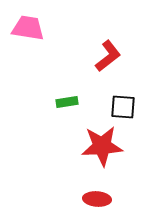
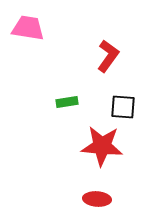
red L-shape: rotated 16 degrees counterclockwise
red star: rotated 9 degrees clockwise
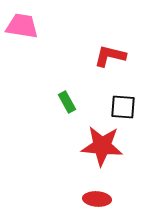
pink trapezoid: moved 6 px left, 2 px up
red L-shape: moved 2 px right; rotated 112 degrees counterclockwise
green rectangle: rotated 70 degrees clockwise
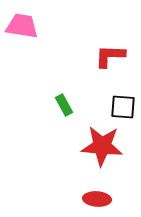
red L-shape: rotated 12 degrees counterclockwise
green rectangle: moved 3 px left, 3 px down
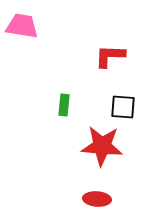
green rectangle: rotated 35 degrees clockwise
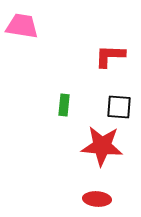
black square: moved 4 px left
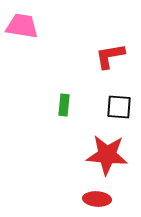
red L-shape: rotated 12 degrees counterclockwise
red star: moved 5 px right, 9 px down
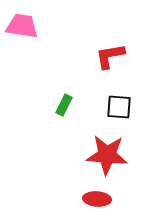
green rectangle: rotated 20 degrees clockwise
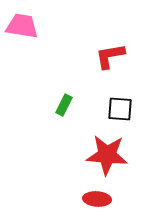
black square: moved 1 px right, 2 px down
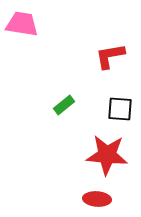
pink trapezoid: moved 2 px up
green rectangle: rotated 25 degrees clockwise
